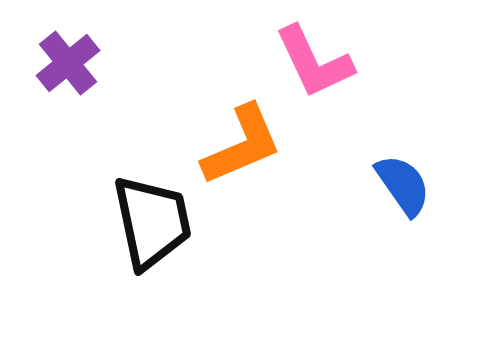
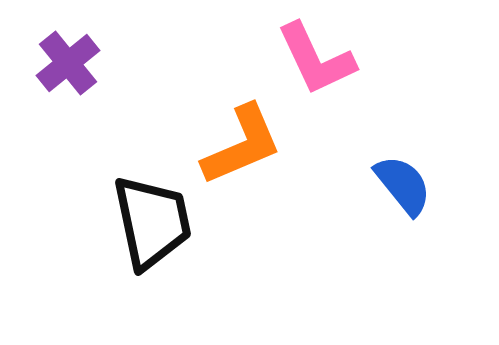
pink L-shape: moved 2 px right, 3 px up
blue semicircle: rotated 4 degrees counterclockwise
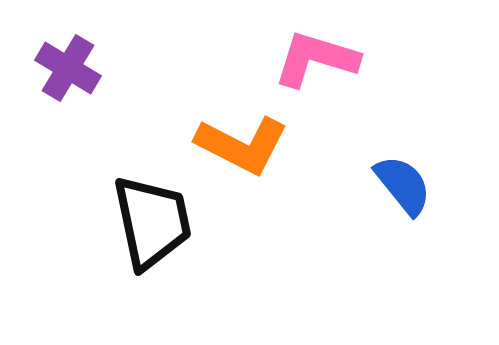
pink L-shape: rotated 132 degrees clockwise
purple cross: moved 5 px down; rotated 20 degrees counterclockwise
orange L-shape: rotated 50 degrees clockwise
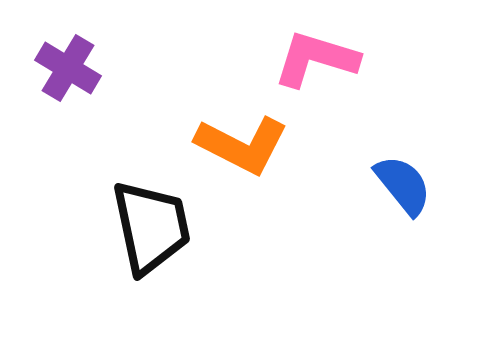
black trapezoid: moved 1 px left, 5 px down
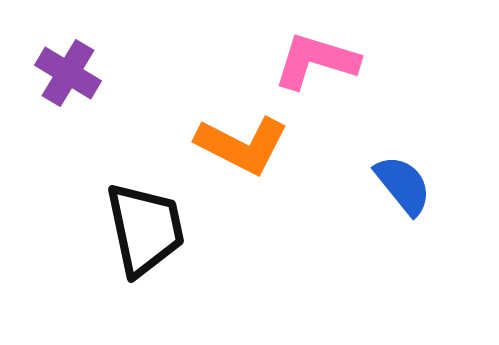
pink L-shape: moved 2 px down
purple cross: moved 5 px down
black trapezoid: moved 6 px left, 2 px down
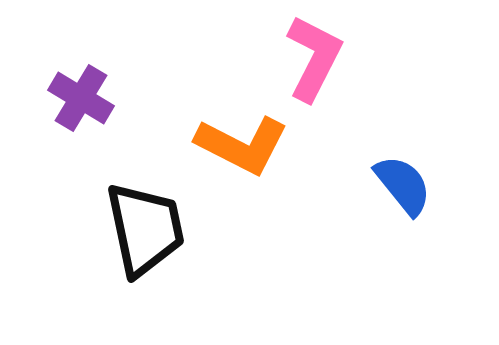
pink L-shape: moved 2 px left, 3 px up; rotated 100 degrees clockwise
purple cross: moved 13 px right, 25 px down
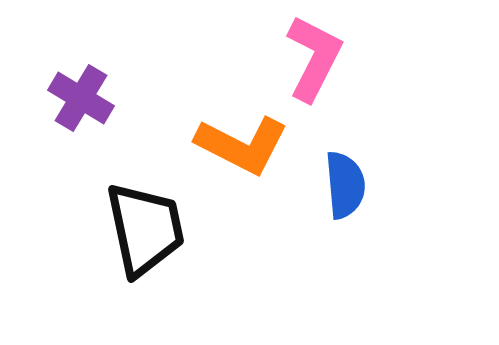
blue semicircle: moved 58 px left; rotated 34 degrees clockwise
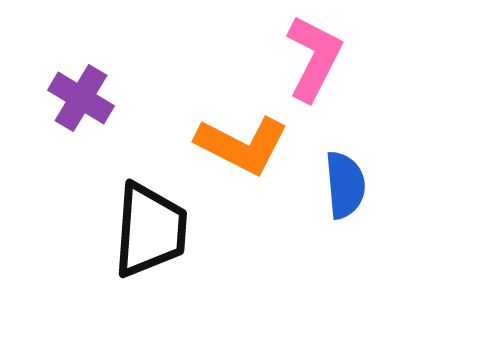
black trapezoid: moved 5 px right, 1 px down; rotated 16 degrees clockwise
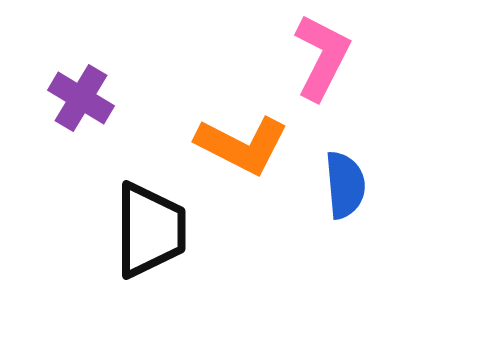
pink L-shape: moved 8 px right, 1 px up
black trapezoid: rotated 4 degrees counterclockwise
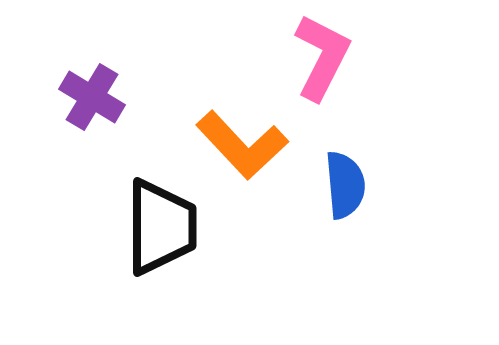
purple cross: moved 11 px right, 1 px up
orange L-shape: rotated 20 degrees clockwise
black trapezoid: moved 11 px right, 3 px up
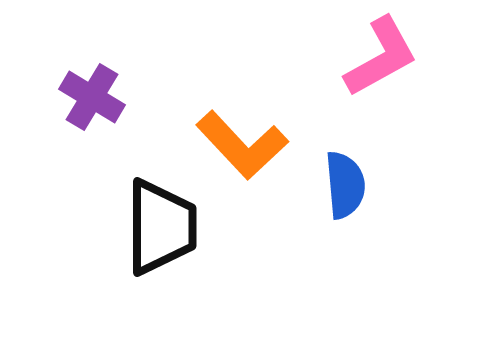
pink L-shape: moved 59 px right; rotated 34 degrees clockwise
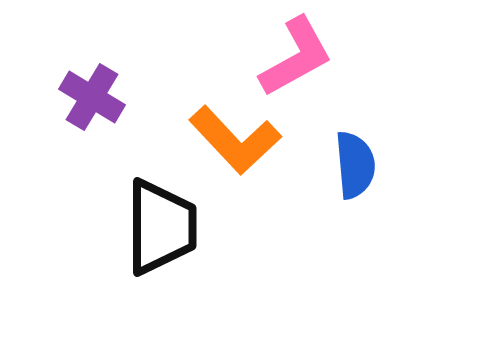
pink L-shape: moved 85 px left
orange L-shape: moved 7 px left, 5 px up
blue semicircle: moved 10 px right, 20 px up
